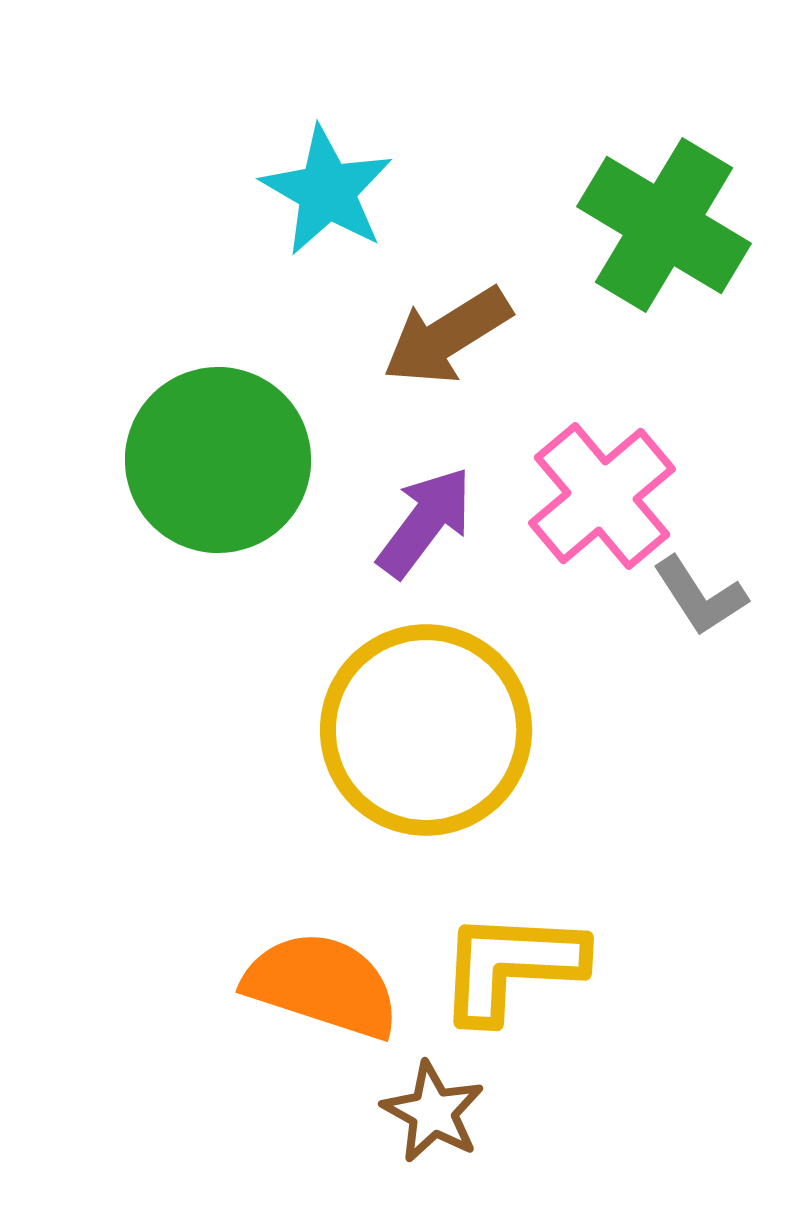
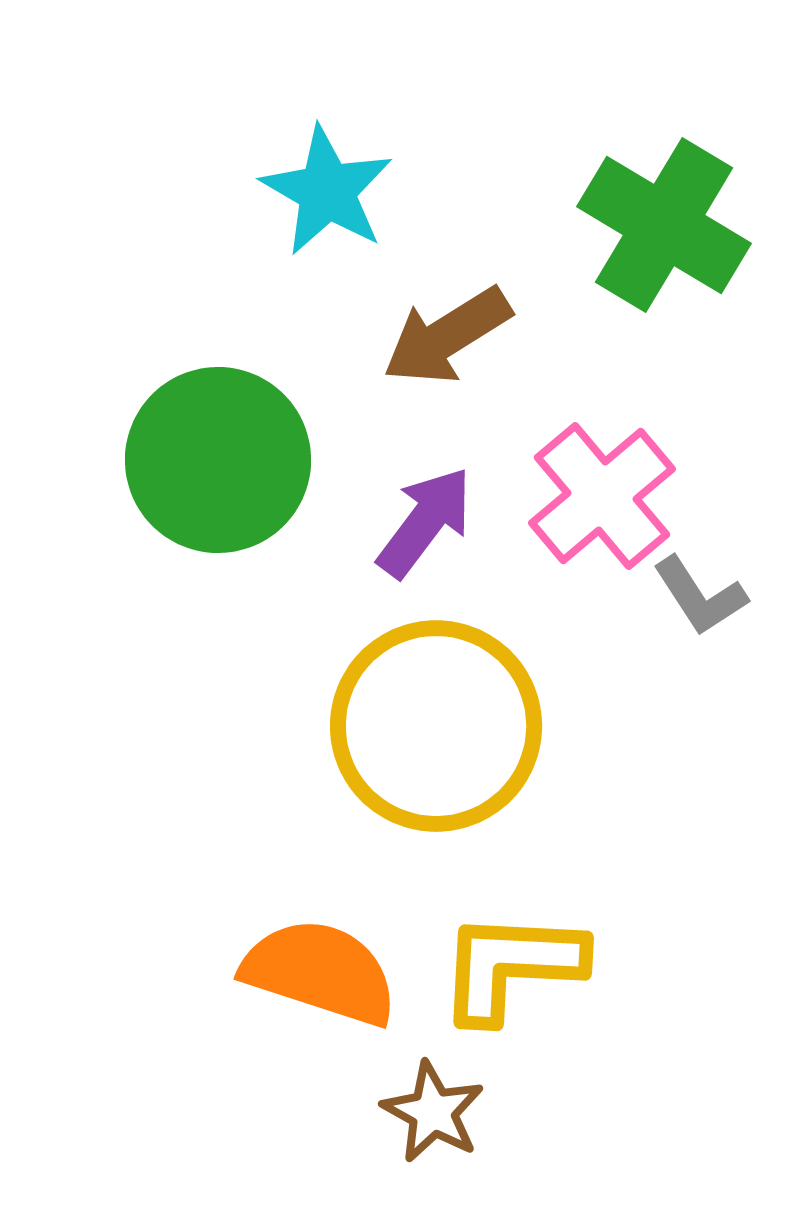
yellow circle: moved 10 px right, 4 px up
orange semicircle: moved 2 px left, 13 px up
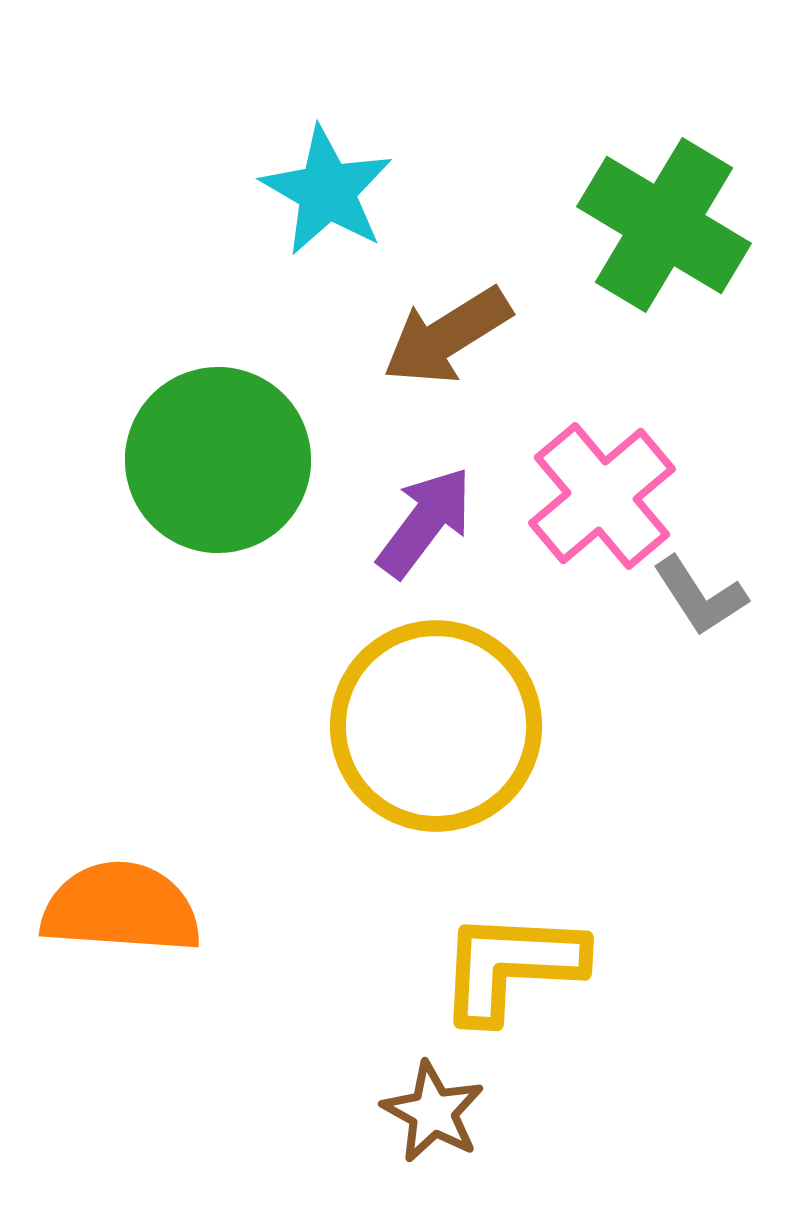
orange semicircle: moved 199 px left, 64 px up; rotated 14 degrees counterclockwise
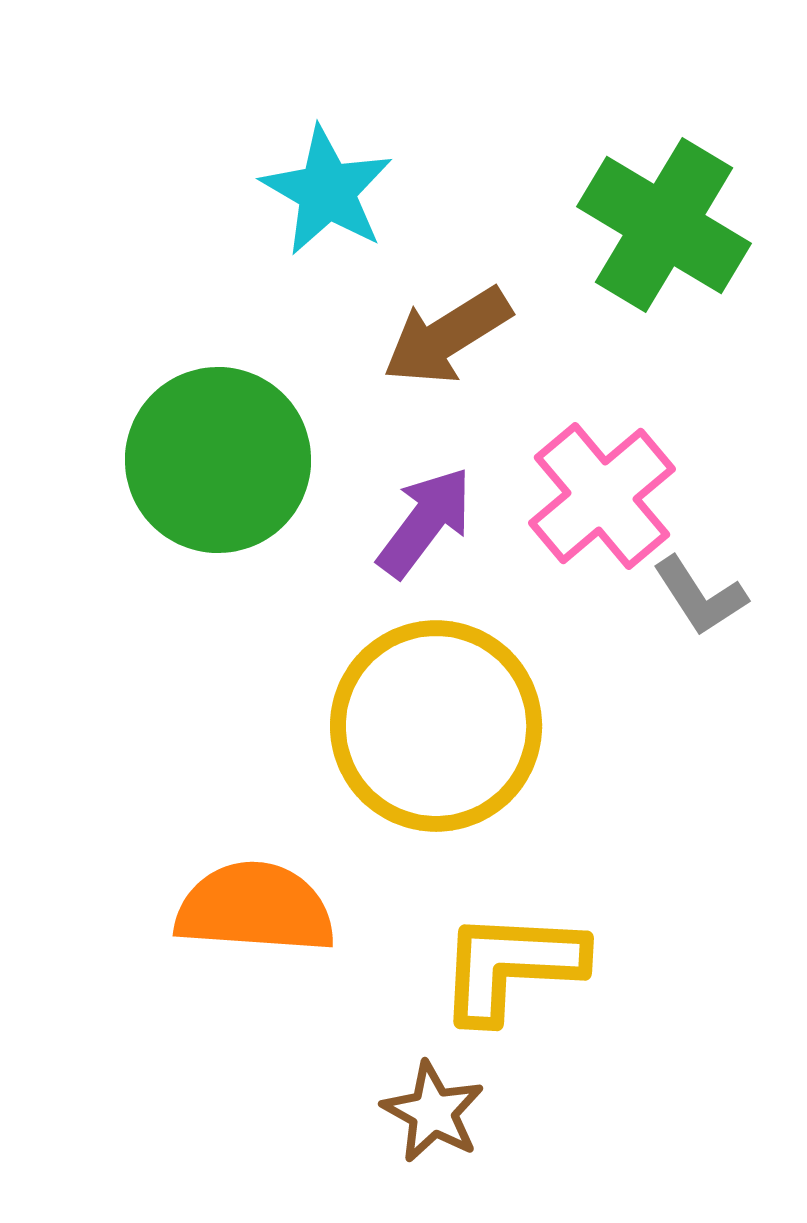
orange semicircle: moved 134 px right
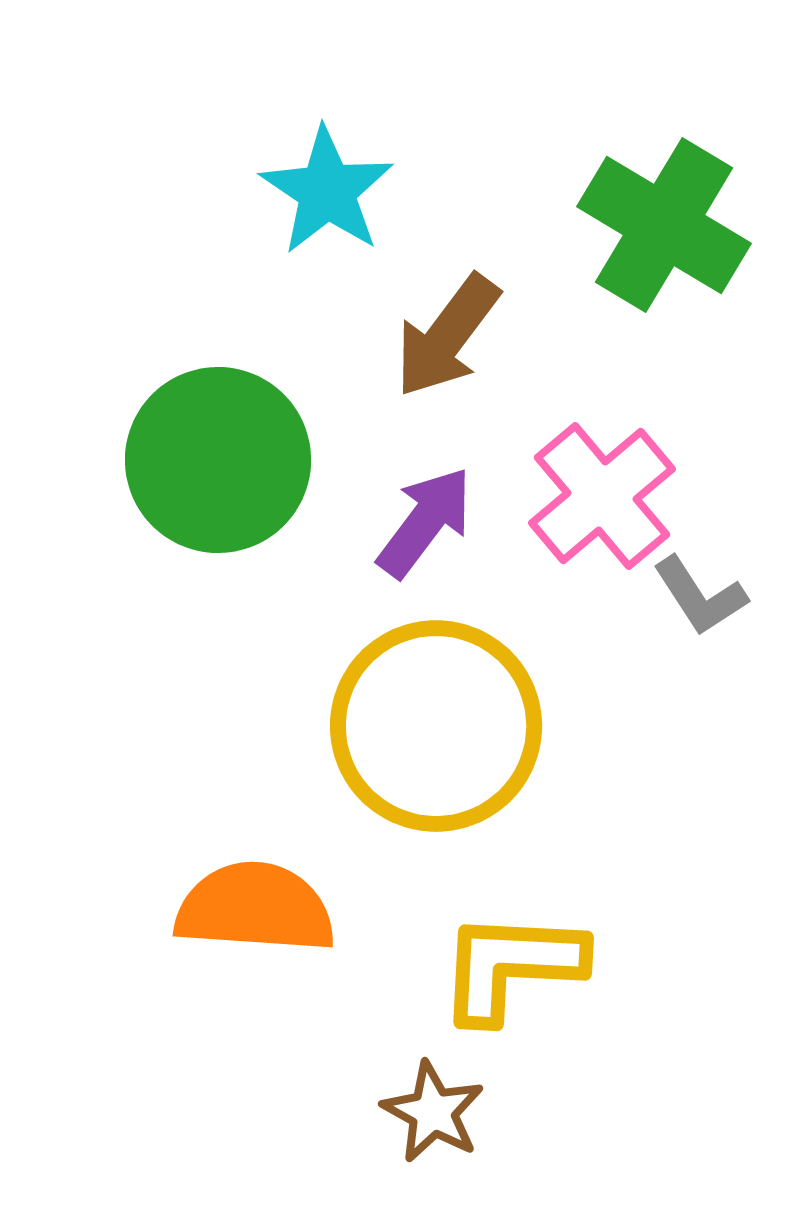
cyan star: rotated 4 degrees clockwise
brown arrow: rotated 21 degrees counterclockwise
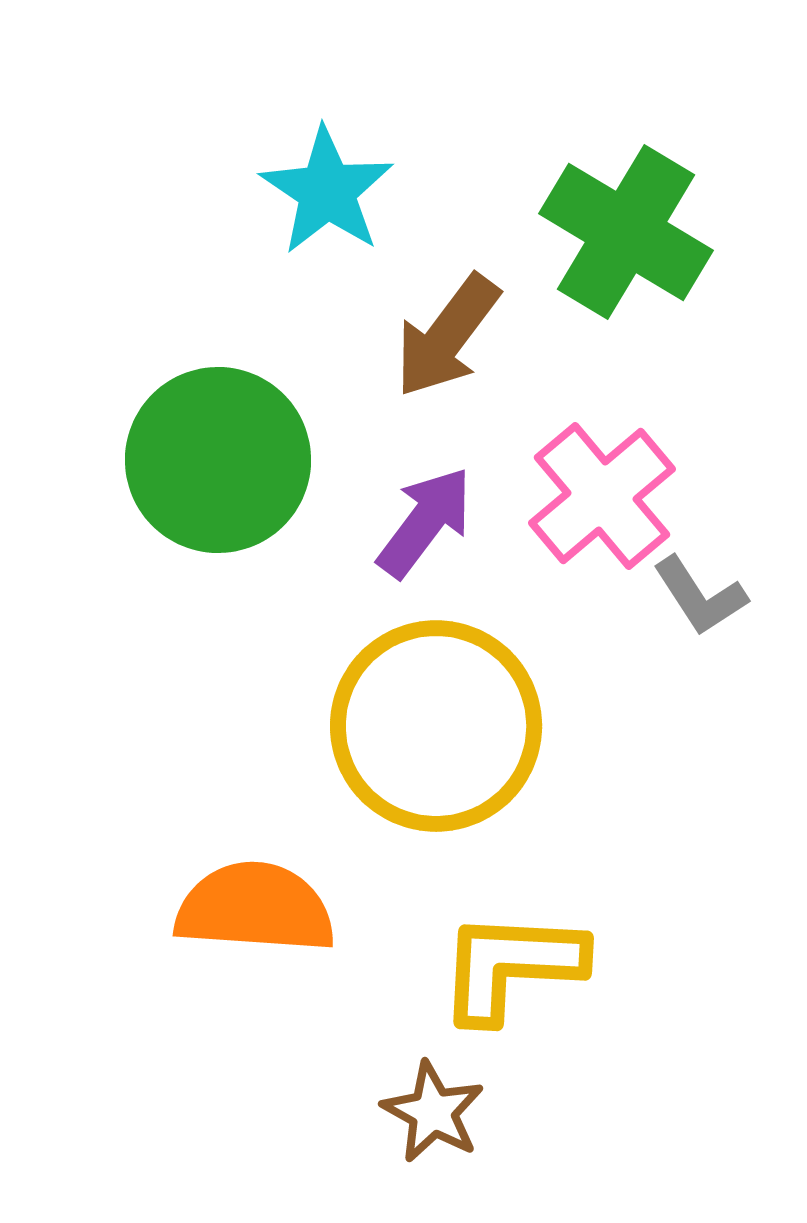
green cross: moved 38 px left, 7 px down
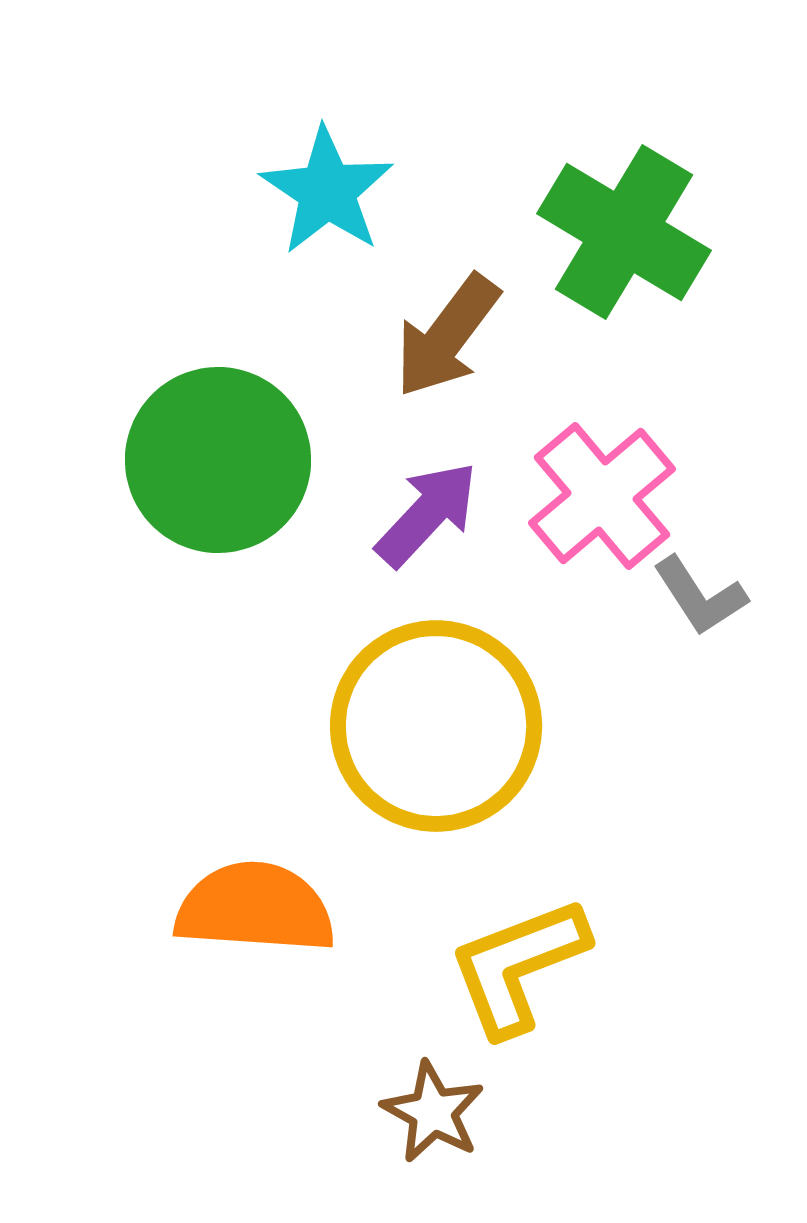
green cross: moved 2 px left
purple arrow: moved 2 px right, 8 px up; rotated 6 degrees clockwise
yellow L-shape: moved 7 px right; rotated 24 degrees counterclockwise
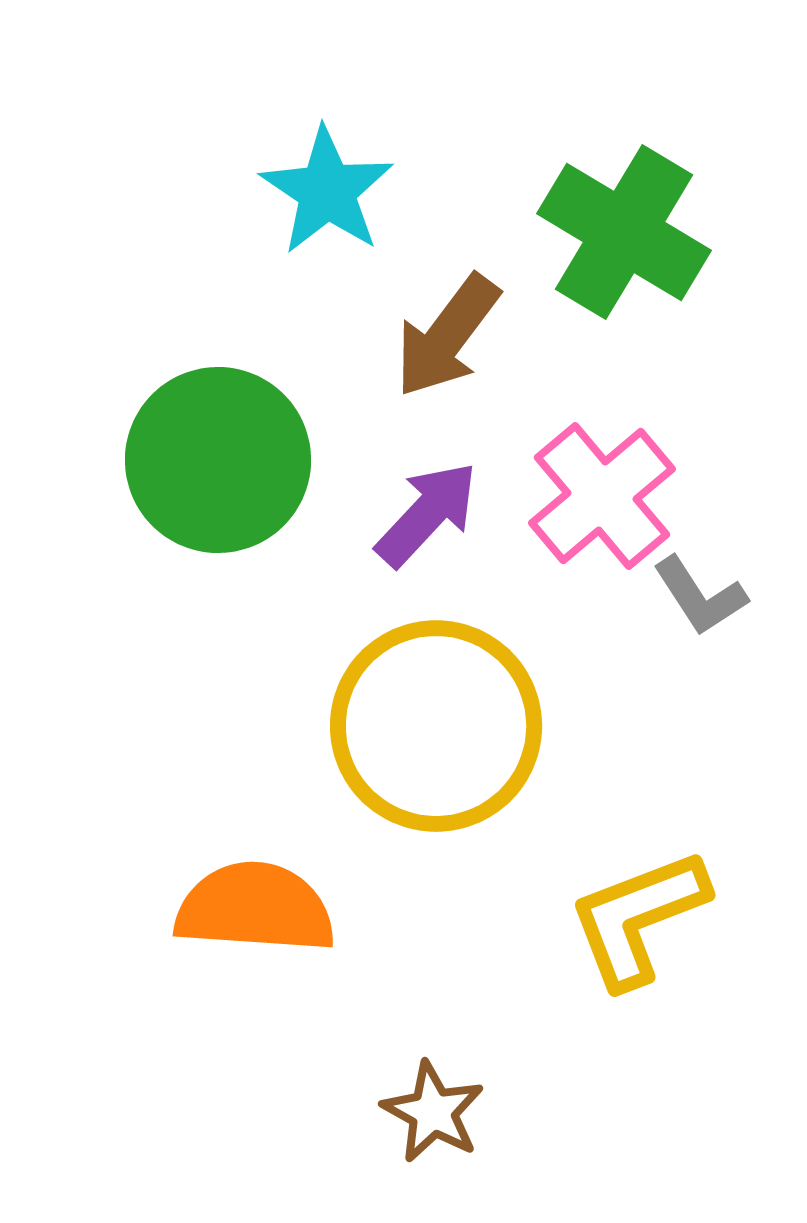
yellow L-shape: moved 120 px right, 48 px up
